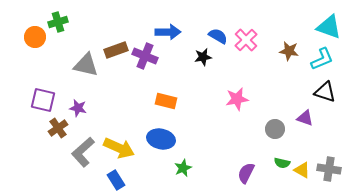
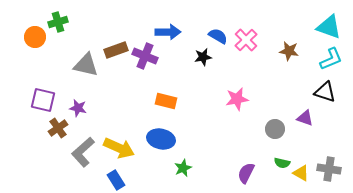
cyan L-shape: moved 9 px right
yellow triangle: moved 1 px left, 3 px down
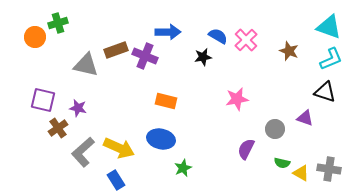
green cross: moved 1 px down
brown star: rotated 12 degrees clockwise
purple semicircle: moved 24 px up
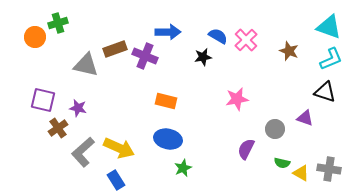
brown rectangle: moved 1 px left, 1 px up
blue ellipse: moved 7 px right
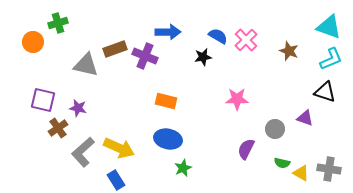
orange circle: moved 2 px left, 5 px down
pink star: rotated 10 degrees clockwise
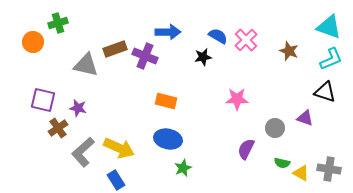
gray circle: moved 1 px up
